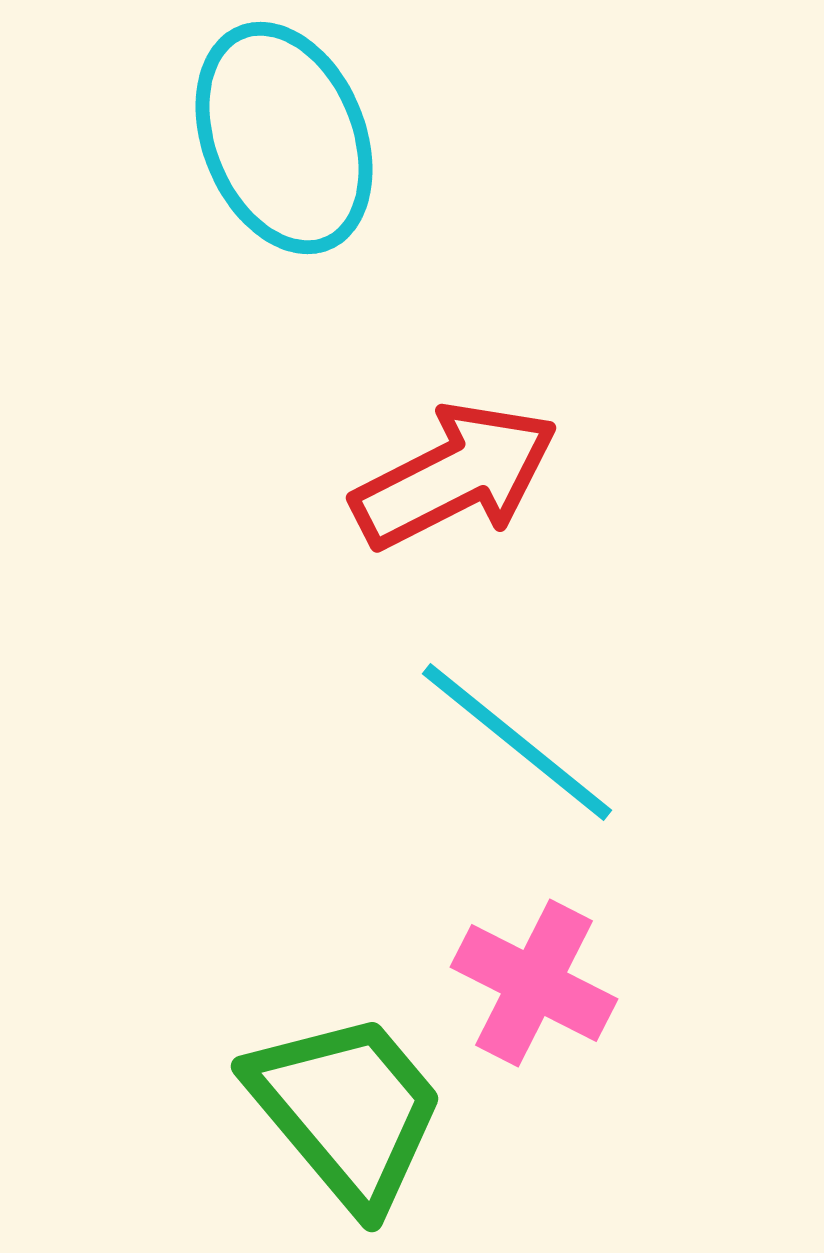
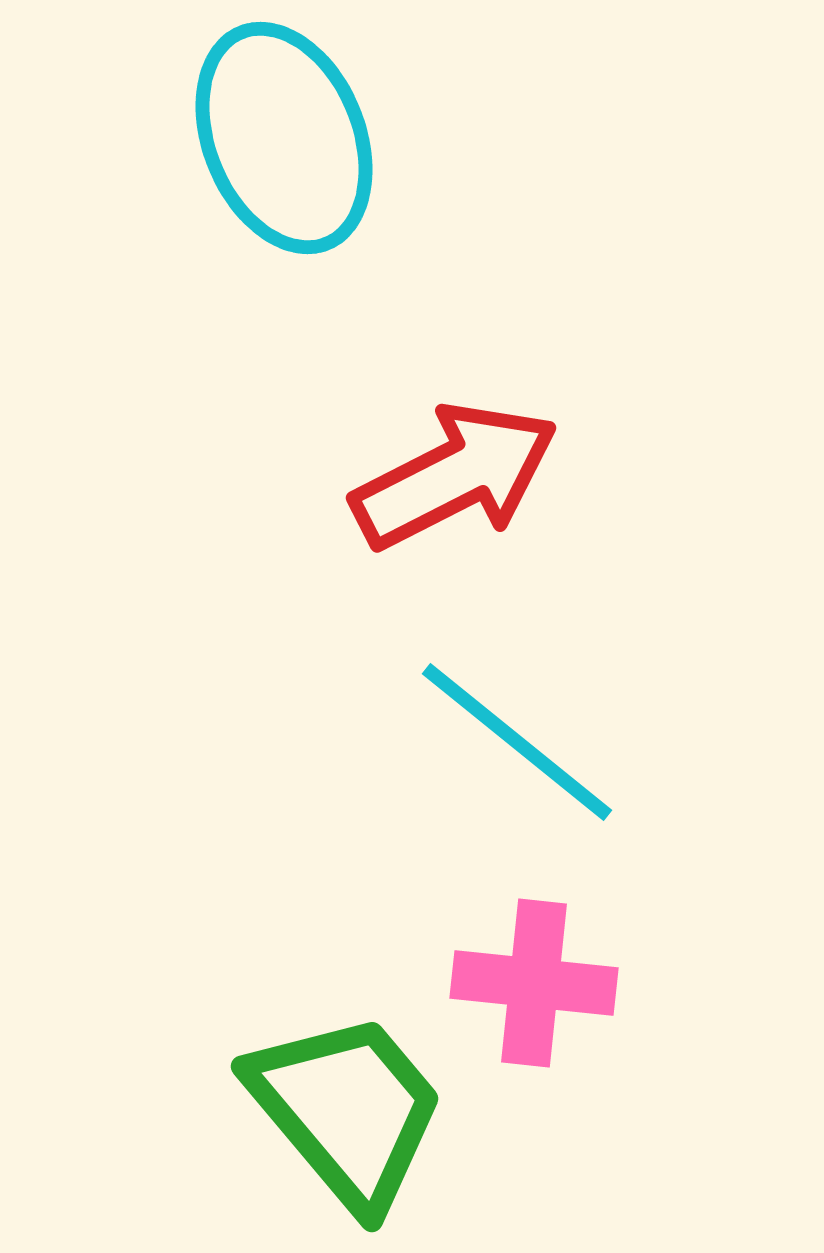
pink cross: rotated 21 degrees counterclockwise
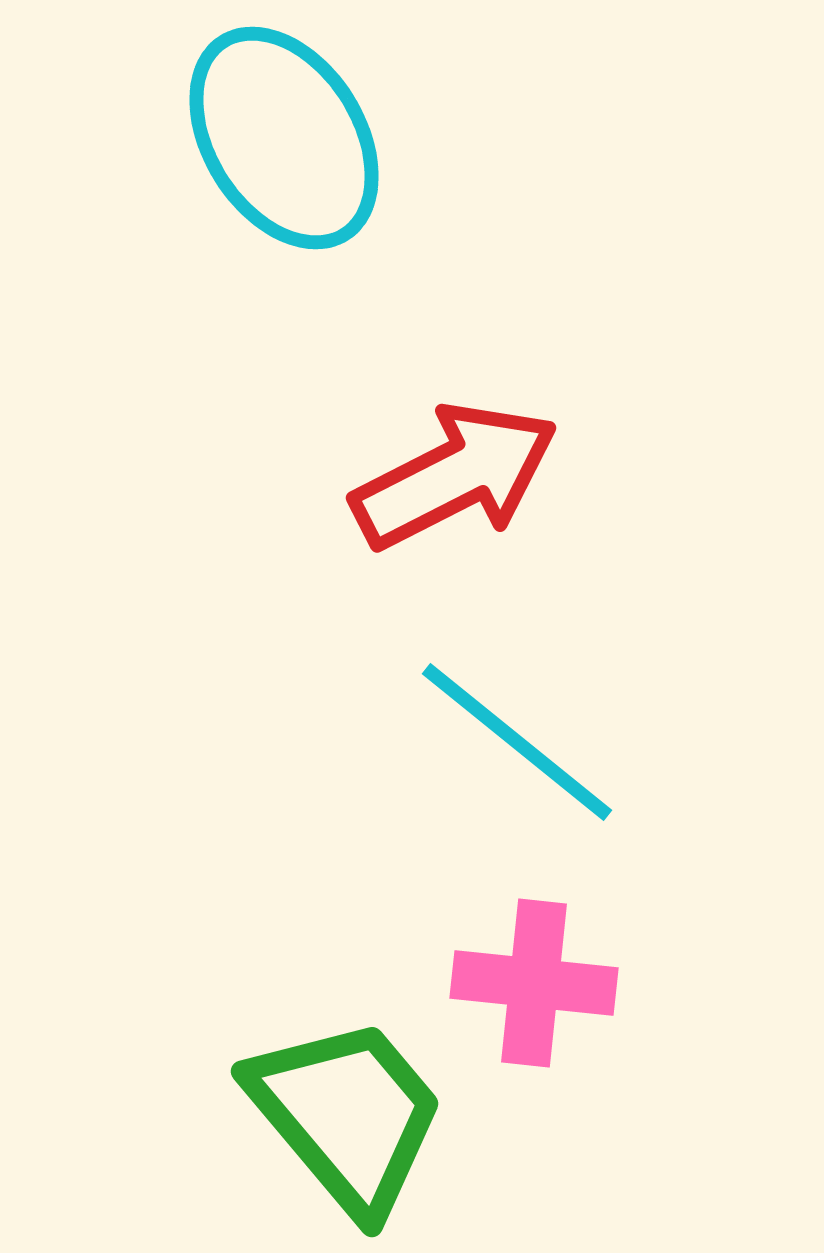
cyan ellipse: rotated 10 degrees counterclockwise
green trapezoid: moved 5 px down
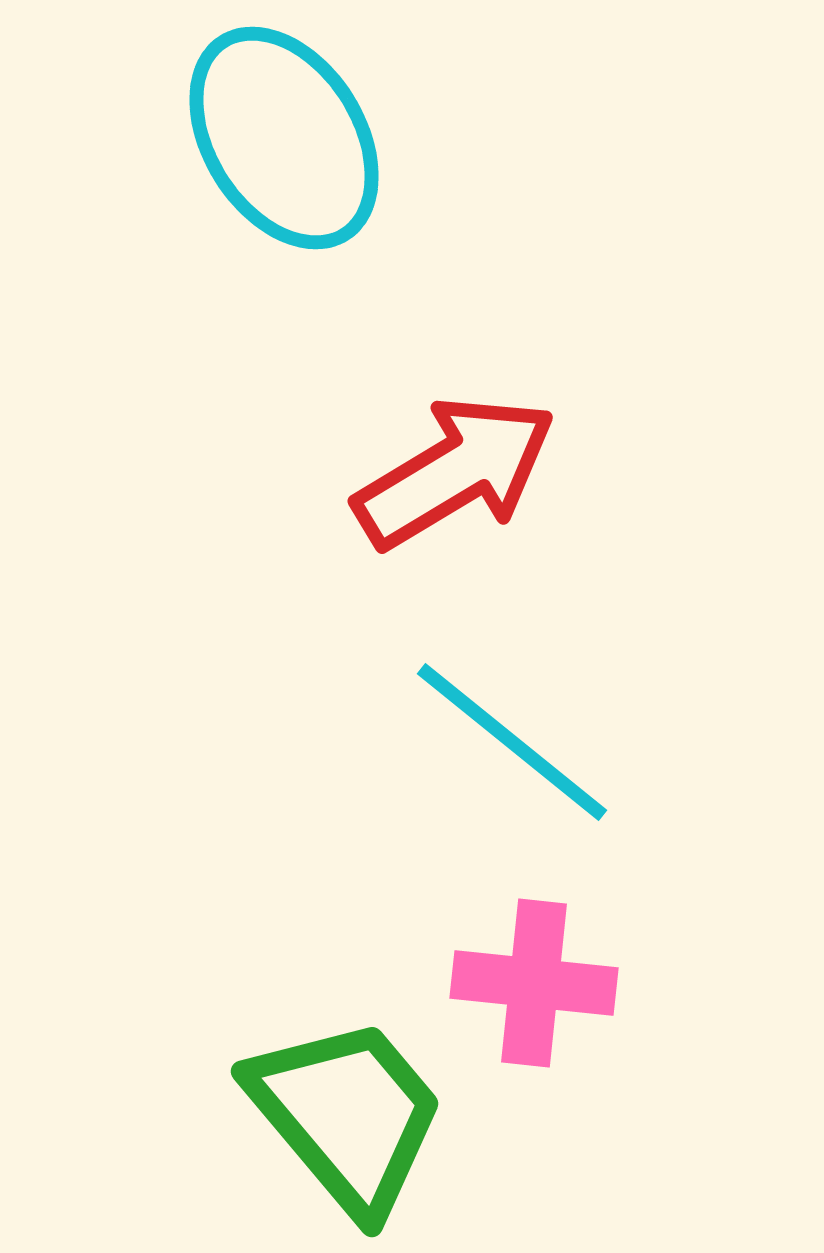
red arrow: moved 4 px up; rotated 4 degrees counterclockwise
cyan line: moved 5 px left
